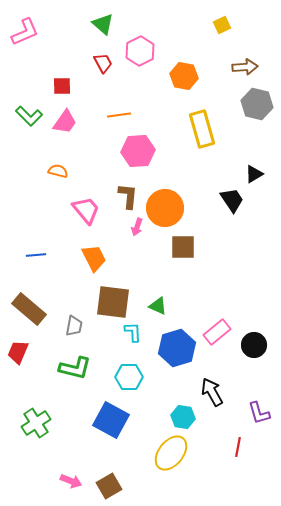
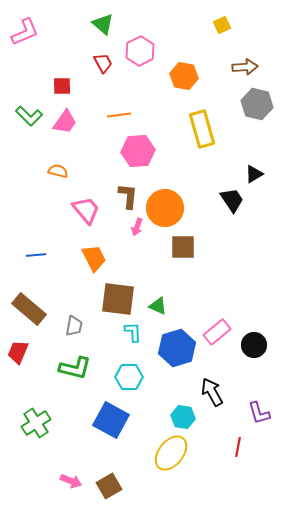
brown square at (113, 302): moved 5 px right, 3 px up
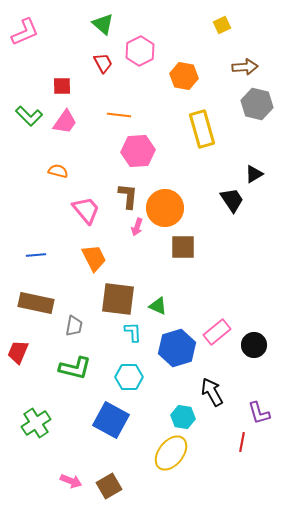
orange line at (119, 115): rotated 15 degrees clockwise
brown rectangle at (29, 309): moved 7 px right, 6 px up; rotated 28 degrees counterclockwise
red line at (238, 447): moved 4 px right, 5 px up
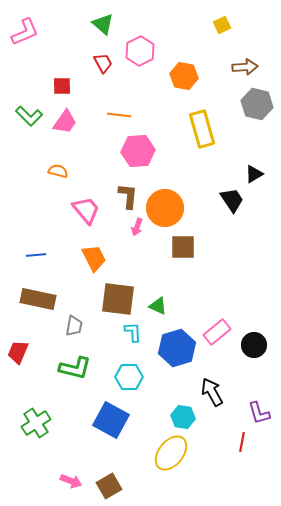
brown rectangle at (36, 303): moved 2 px right, 4 px up
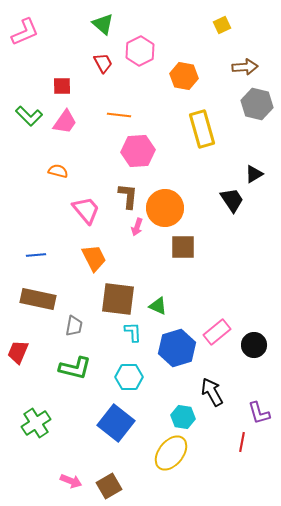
blue square at (111, 420): moved 5 px right, 3 px down; rotated 9 degrees clockwise
